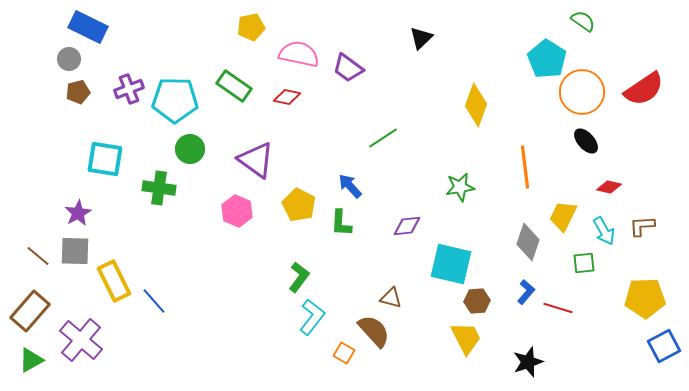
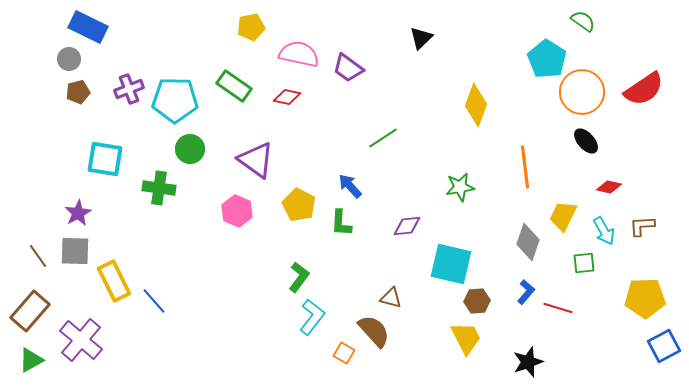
brown line at (38, 256): rotated 15 degrees clockwise
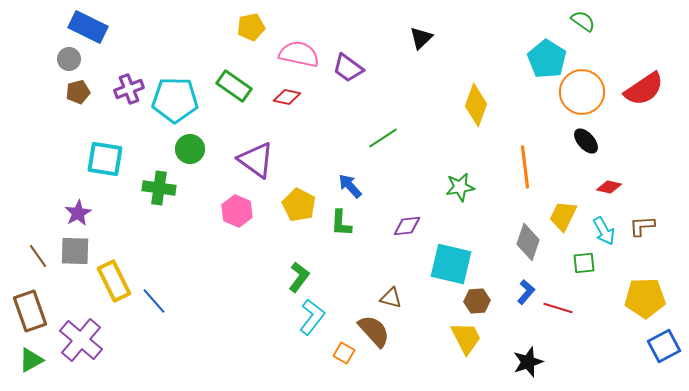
brown rectangle at (30, 311): rotated 60 degrees counterclockwise
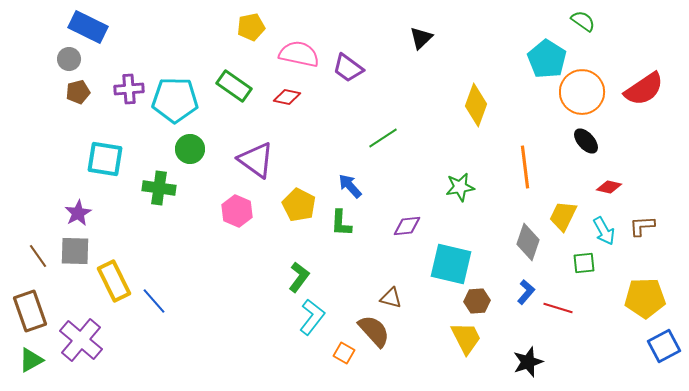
purple cross at (129, 89): rotated 16 degrees clockwise
